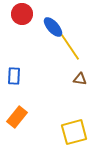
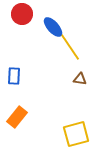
yellow square: moved 2 px right, 2 px down
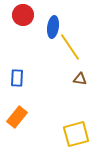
red circle: moved 1 px right, 1 px down
blue ellipse: rotated 50 degrees clockwise
blue rectangle: moved 3 px right, 2 px down
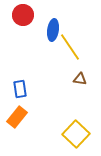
blue ellipse: moved 3 px down
blue rectangle: moved 3 px right, 11 px down; rotated 12 degrees counterclockwise
yellow square: rotated 32 degrees counterclockwise
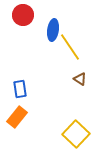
brown triangle: rotated 24 degrees clockwise
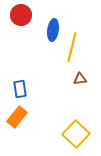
red circle: moved 2 px left
yellow line: moved 2 px right; rotated 48 degrees clockwise
brown triangle: rotated 40 degrees counterclockwise
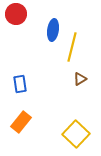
red circle: moved 5 px left, 1 px up
brown triangle: rotated 24 degrees counterclockwise
blue rectangle: moved 5 px up
orange rectangle: moved 4 px right, 5 px down
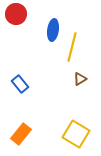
blue rectangle: rotated 30 degrees counterclockwise
orange rectangle: moved 12 px down
yellow square: rotated 12 degrees counterclockwise
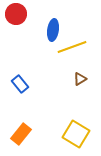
yellow line: rotated 56 degrees clockwise
